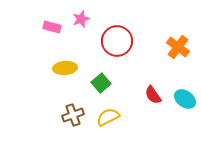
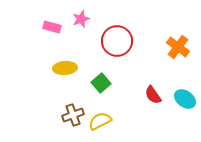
yellow semicircle: moved 8 px left, 4 px down
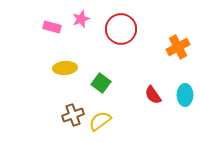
red circle: moved 4 px right, 12 px up
orange cross: rotated 25 degrees clockwise
green square: rotated 12 degrees counterclockwise
cyan ellipse: moved 4 px up; rotated 55 degrees clockwise
yellow semicircle: rotated 10 degrees counterclockwise
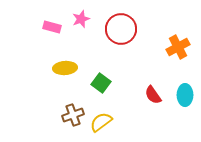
yellow semicircle: moved 1 px right, 1 px down
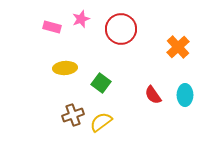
orange cross: rotated 15 degrees counterclockwise
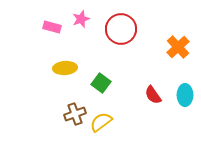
brown cross: moved 2 px right, 1 px up
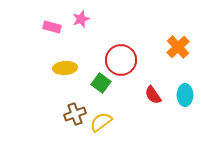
red circle: moved 31 px down
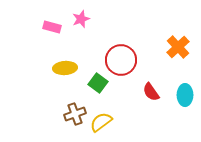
green square: moved 3 px left
red semicircle: moved 2 px left, 3 px up
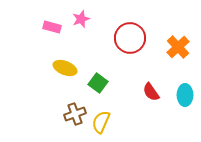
red circle: moved 9 px right, 22 px up
yellow ellipse: rotated 25 degrees clockwise
yellow semicircle: rotated 30 degrees counterclockwise
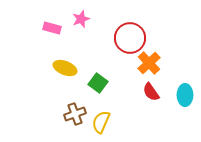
pink rectangle: moved 1 px down
orange cross: moved 29 px left, 16 px down
